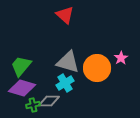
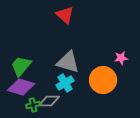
pink star: rotated 24 degrees clockwise
orange circle: moved 6 px right, 12 px down
purple diamond: moved 1 px left, 1 px up
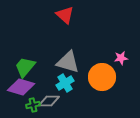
green trapezoid: moved 4 px right, 1 px down
orange circle: moved 1 px left, 3 px up
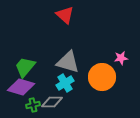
gray diamond: moved 3 px right, 1 px down
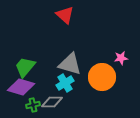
gray triangle: moved 2 px right, 2 px down
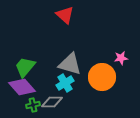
purple diamond: moved 1 px right; rotated 32 degrees clockwise
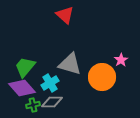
pink star: moved 2 px down; rotated 24 degrees counterclockwise
cyan cross: moved 15 px left
purple diamond: moved 1 px down
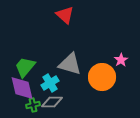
purple diamond: rotated 28 degrees clockwise
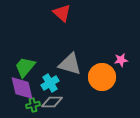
red triangle: moved 3 px left, 2 px up
pink star: rotated 24 degrees clockwise
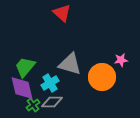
green cross: rotated 24 degrees counterclockwise
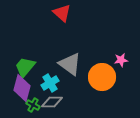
gray triangle: rotated 20 degrees clockwise
purple diamond: rotated 28 degrees clockwise
green cross: rotated 24 degrees counterclockwise
